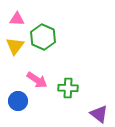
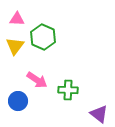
green cross: moved 2 px down
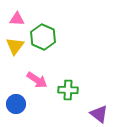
blue circle: moved 2 px left, 3 px down
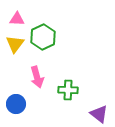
green hexagon: rotated 10 degrees clockwise
yellow triangle: moved 2 px up
pink arrow: moved 3 px up; rotated 40 degrees clockwise
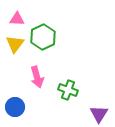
green cross: rotated 18 degrees clockwise
blue circle: moved 1 px left, 3 px down
purple triangle: rotated 24 degrees clockwise
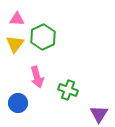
blue circle: moved 3 px right, 4 px up
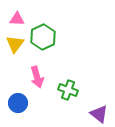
purple triangle: rotated 24 degrees counterclockwise
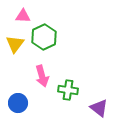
pink triangle: moved 6 px right, 3 px up
green hexagon: moved 1 px right
pink arrow: moved 5 px right, 1 px up
green cross: rotated 12 degrees counterclockwise
purple triangle: moved 6 px up
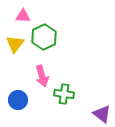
green cross: moved 4 px left, 4 px down
blue circle: moved 3 px up
purple triangle: moved 3 px right, 6 px down
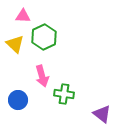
yellow triangle: rotated 24 degrees counterclockwise
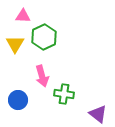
yellow triangle: rotated 18 degrees clockwise
purple triangle: moved 4 px left
